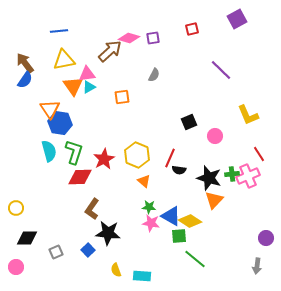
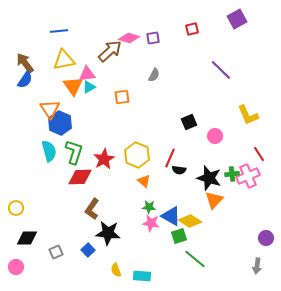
blue hexagon at (60, 123): rotated 15 degrees clockwise
green square at (179, 236): rotated 14 degrees counterclockwise
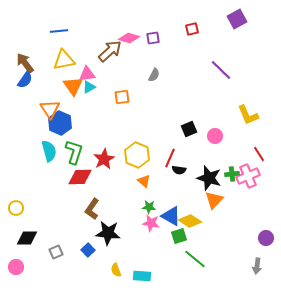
black square at (189, 122): moved 7 px down
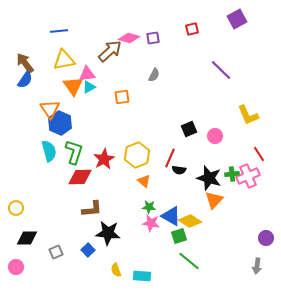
yellow hexagon at (137, 155): rotated 15 degrees clockwise
brown L-shape at (92, 209): rotated 130 degrees counterclockwise
green line at (195, 259): moved 6 px left, 2 px down
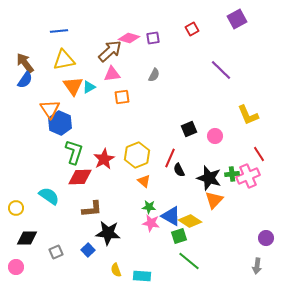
red square at (192, 29): rotated 16 degrees counterclockwise
pink triangle at (87, 74): moved 25 px right
cyan semicircle at (49, 151): moved 45 px down; rotated 40 degrees counterclockwise
black semicircle at (179, 170): rotated 56 degrees clockwise
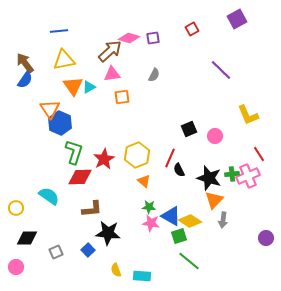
gray arrow at (257, 266): moved 34 px left, 46 px up
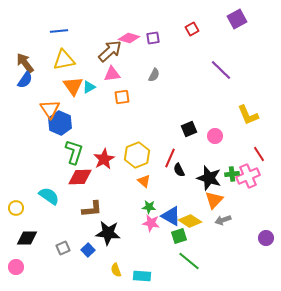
gray arrow at (223, 220): rotated 63 degrees clockwise
gray square at (56, 252): moved 7 px right, 4 px up
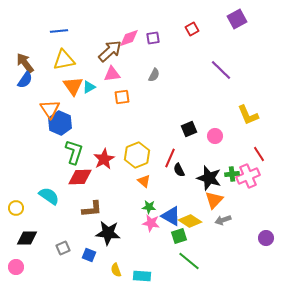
pink diamond at (129, 38): rotated 35 degrees counterclockwise
blue square at (88, 250): moved 1 px right, 5 px down; rotated 24 degrees counterclockwise
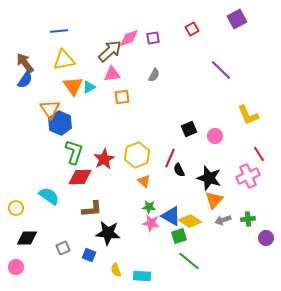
green cross at (232, 174): moved 16 px right, 45 px down
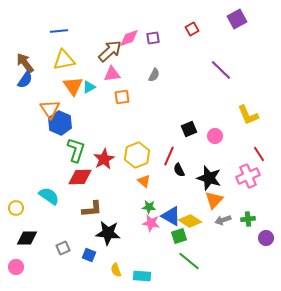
green L-shape at (74, 152): moved 2 px right, 2 px up
red line at (170, 158): moved 1 px left, 2 px up
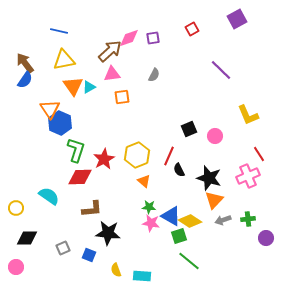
blue line at (59, 31): rotated 18 degrees clockwise
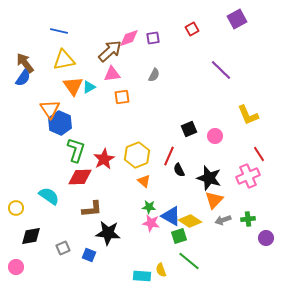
blue semicircle at (25, 80): moved 2 px left, 2 px up
black diamond at (27, 238): moved 4 px right, 2 px up; rotated 10 degrees counterclockwise
yellow semicircle at (116, 270): moved 45 px right
